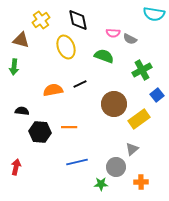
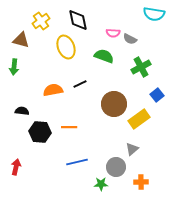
yellow cross: moved 1 px down
green cross: moved 1 px left, 3 px up
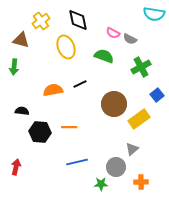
pink semicircle: rotated 24 degrees clockwise
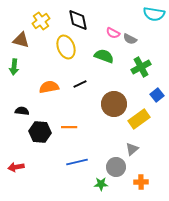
orange semicircle: moved 4 px left, 3 px up
red arrow: rotated 112 degrees counterclockwise
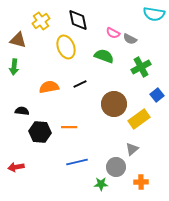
brown triangle: moved 3 px left
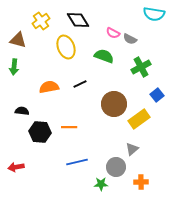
black diamond: rotated 20 degrees counterclockwise
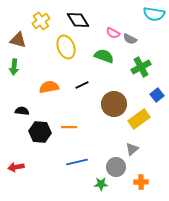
black line: moved 2 px right, 1 px down
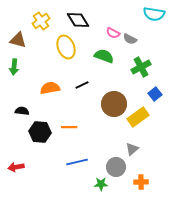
orange semicircle: moved 1 px right, 1 px down
blue square: moved 2 px left, 1 px up
yellow rectangle: moved 1 px left, 2 px up
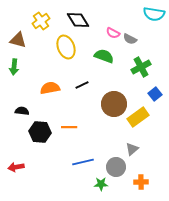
blue line: moved 6 px right
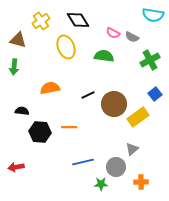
cyan semicircle: moved 1 px left, 1 px down
gray semicircle: moved 2 px right, 2 px up
green semicircle: rotated 12 degrees counterclockwise
green cross: moved 9 px right, 7 px up
black line: moved 6 px right, 10 px down
